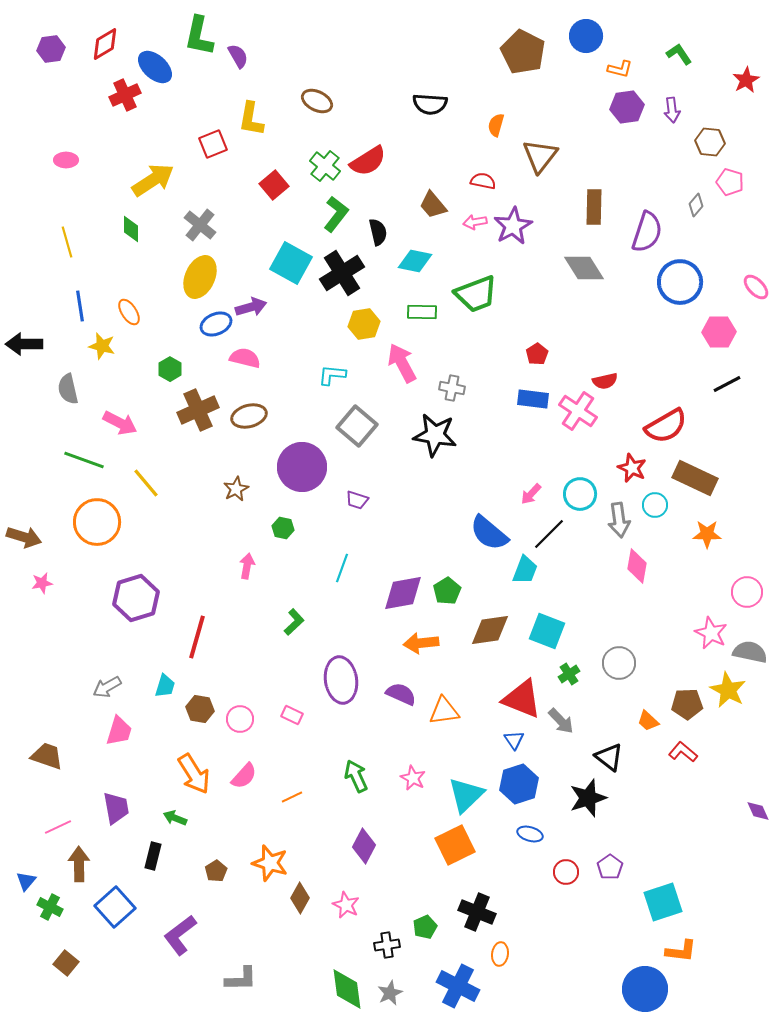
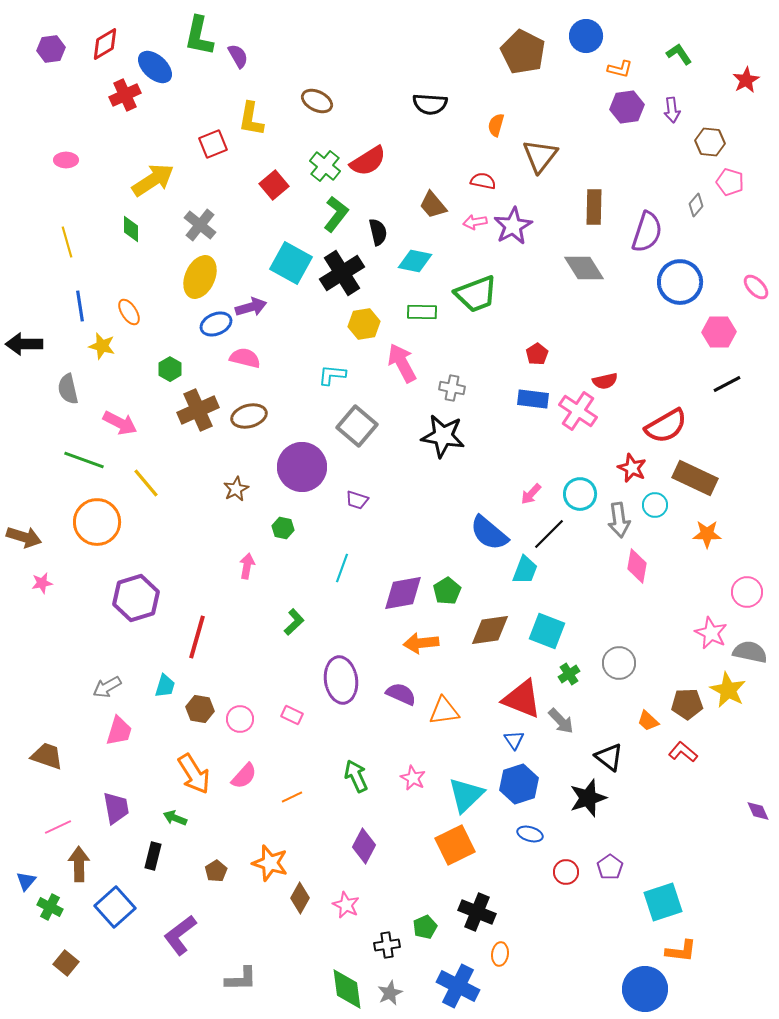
black star at (435, 435): moved 8 px right, 1 px down
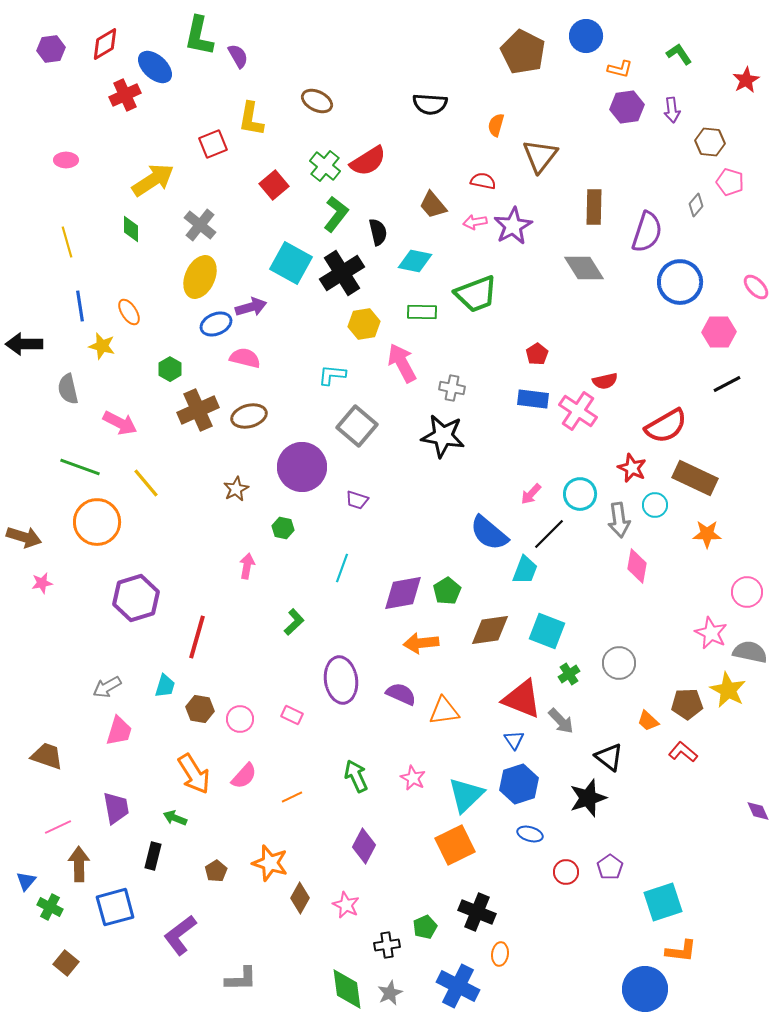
green line at (84, 460): moved 4 px left, 7 px down
blue square at (115, 907): rotated 27 degrees clockwise
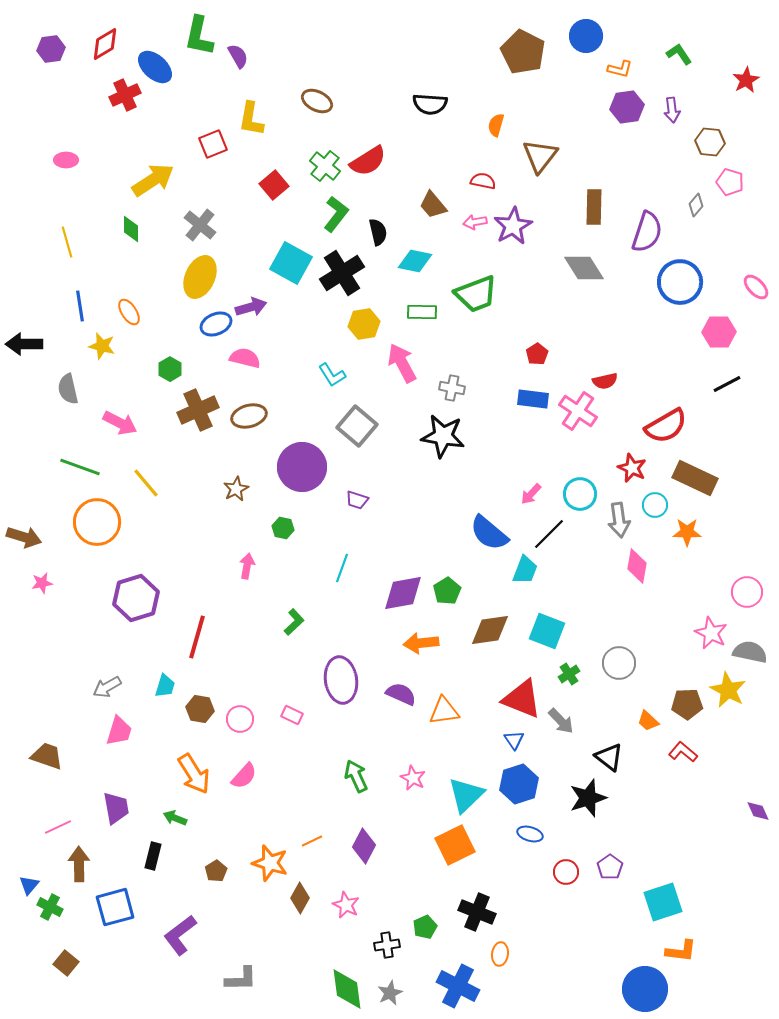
cyan L-shape at (332, 375): rotated 128 degrees counterclockwise
orange star at (707, 534): moved 20 px left, 2 px up
orange line at (292, 797): moved 20 px right, 44 px down
blue triangle at (26, 881): moved 3 px right, 4 px down
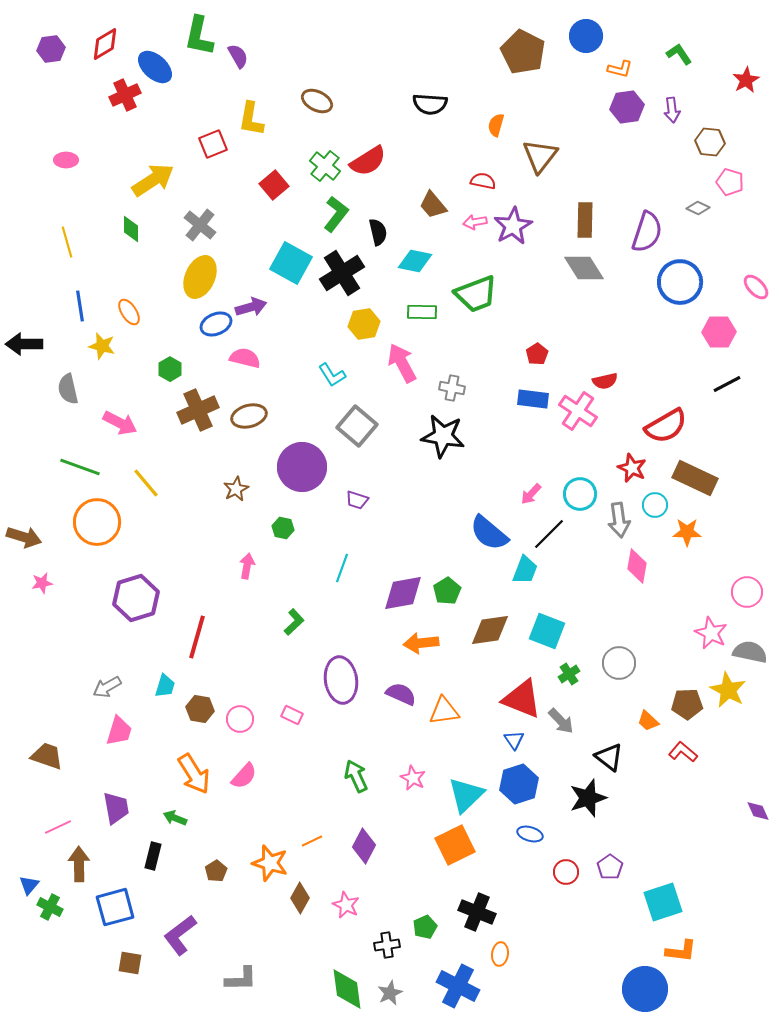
gray diamond at (696, 205): moved 2 px right, 3 px down; rotated 75 degrees clockwise
brown rectangle at (594, 207): moved 9 px left, 13 px down
brown square at (66, 963): moved 64 px right; rotated 30 degrees counterclockwise
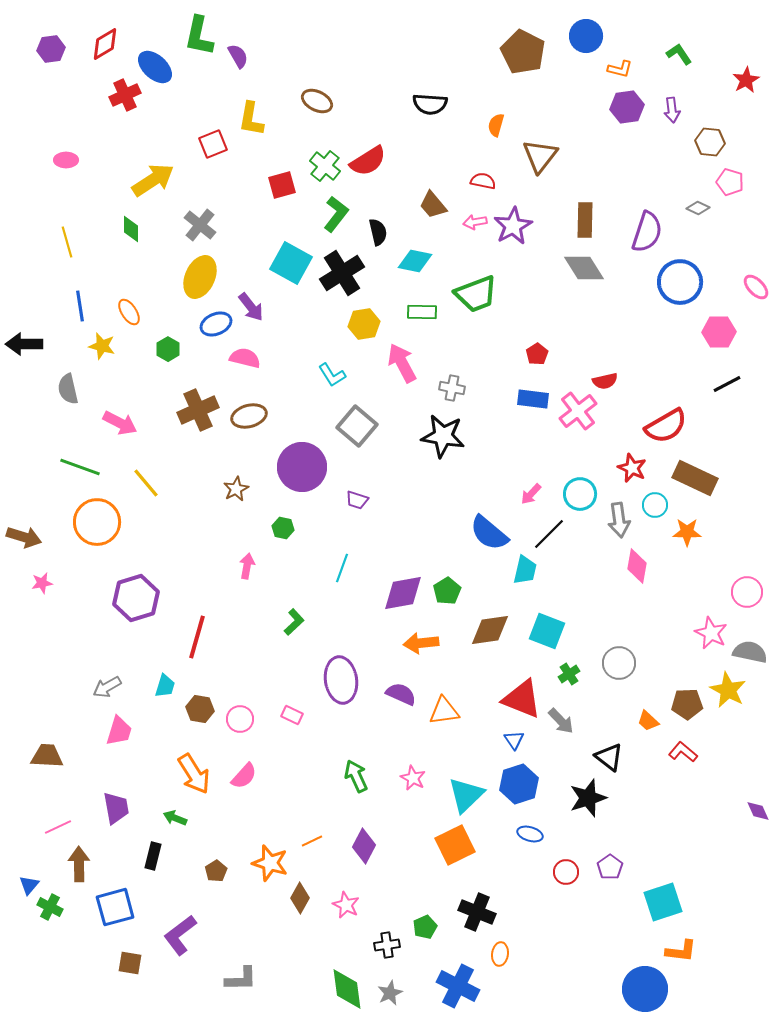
red square at (274, 185): moved 8 px right; rotated 24 degrees clockwise
purple arrow at (251, 307): rotated 68 degrees clockwise
green hexagon at (170, 369): moved 2 px left, 20 px up
pink cross at (578, 411): rotated 18 degrees clockwise
cyan trapezoid at (525, 570): rotated 8 degrees counterclockwise
brown trapezoid at (47, 756): rotated 16 degrees counterclockwise
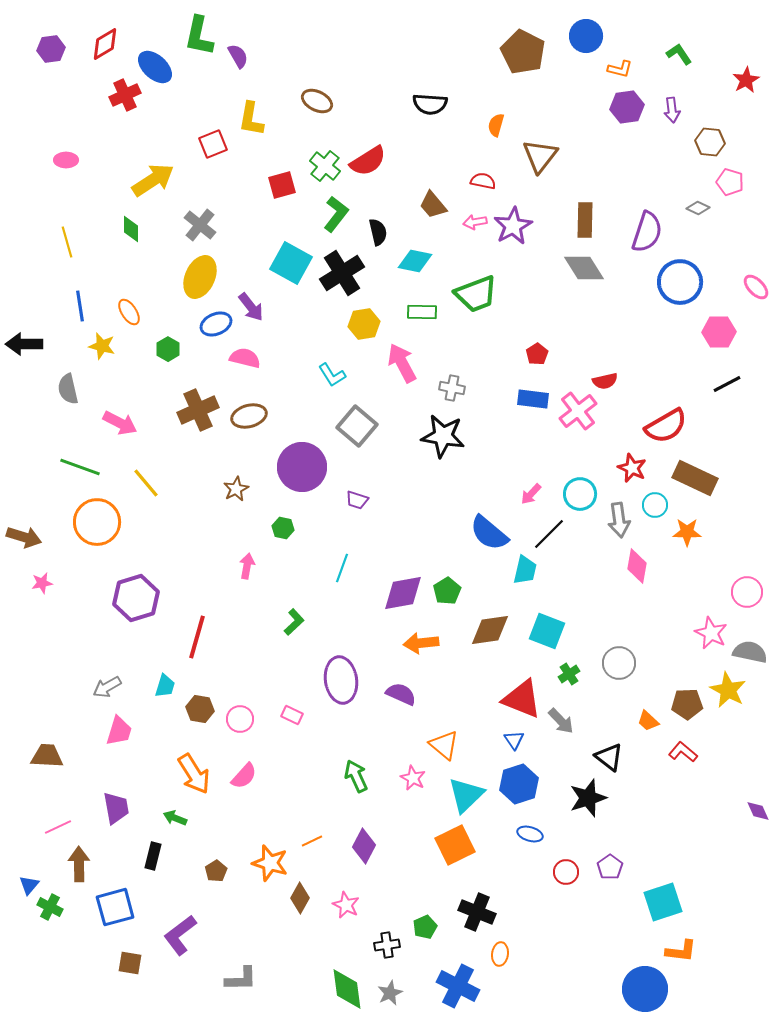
orange triangle at (444, 711): moved 34 px down; rotated 48 degrees clockwise
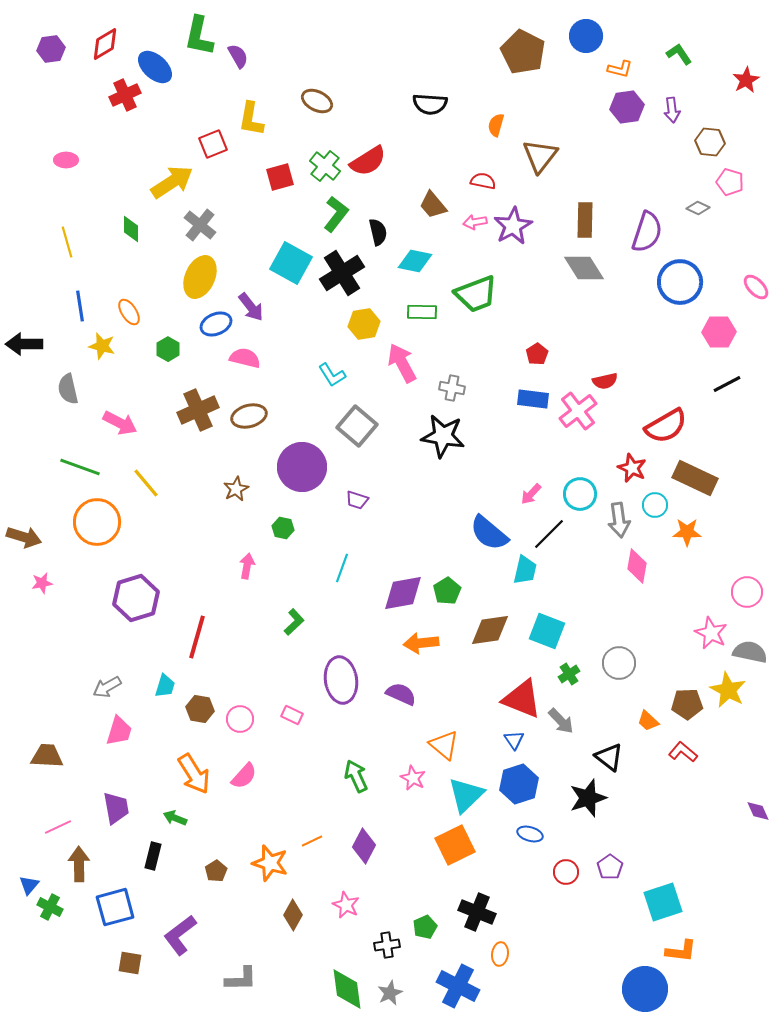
yellow arrow at (153, 180): moved 19 px right, 2 px down
red square at (282, 185): moved 2 px left, 8 px up
brown diamond at (300, 898): moved 7 px left, 17 px down
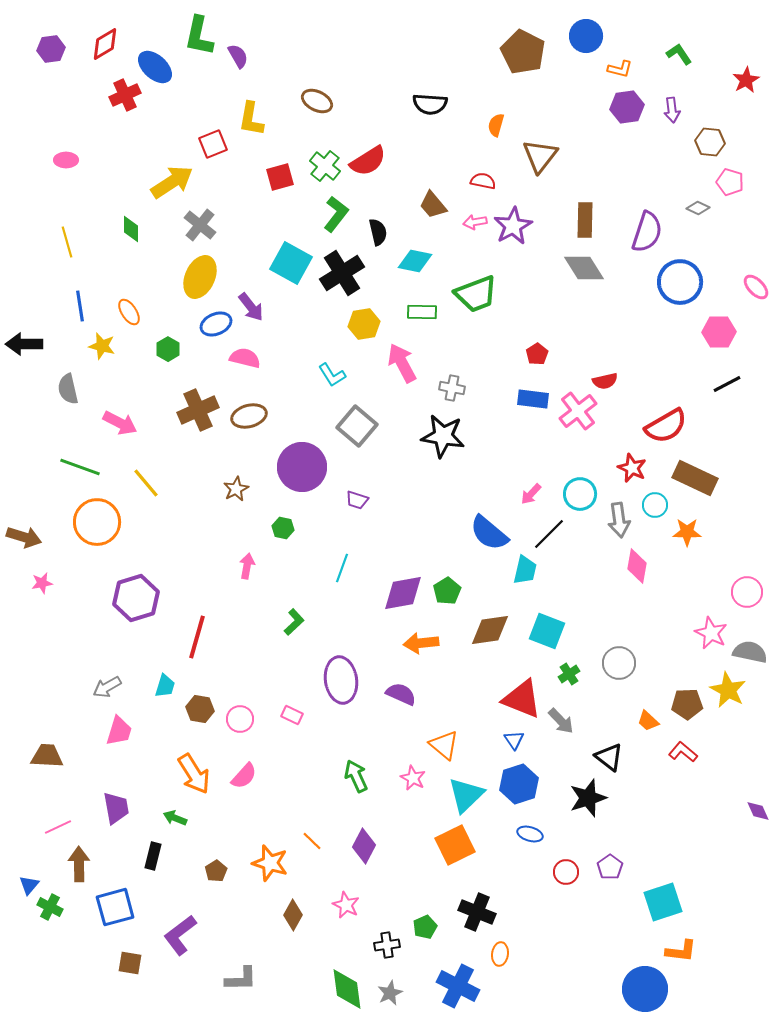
orange line at (312, 841): rotated 70 degrees clockwise
